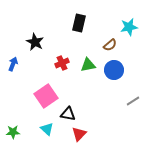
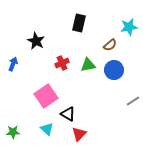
black star: moved 1 px right, 1 px up
black triangle: rotated 21 degrees clockwise
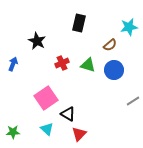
black star: moved 1 px right
green triangle: rotated 28 degrees clockwise
pink square: moved 2 px down
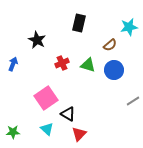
black star: moved 1 px up
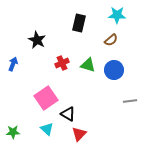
cyan star: moved 12 px left, 12 px up; rotated 12 degrees clockwise
brown semicircle: moved 1 px right, 5 px up
gray line: moved 3 px left; rotated 24 degrees clockwise
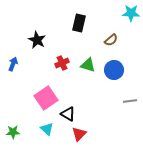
cyan star: moved 14 px right, 2 px up
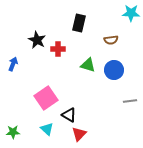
brown semicircle: rotated 32 degrees clockwise
red cross: moved 4 px left, 14 px up; rotated 24 degrees clockwise
black triangle: moved 1 px right, 1 px down
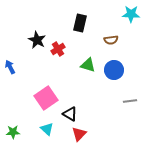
cyan star: moved 1 px down
black rectangle: moved 1 px right
red cross: rotated 32 degrees counterclockwise
blue arrow: moved 3 px left, 3 px down; rotated 48 degrees counterclockwise
black triangle: moved 1 px right, 1 px up
